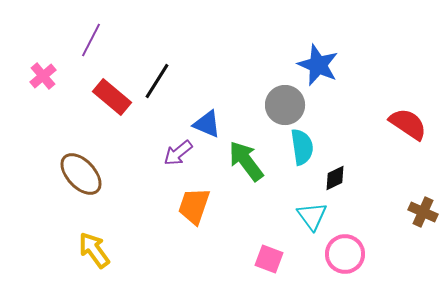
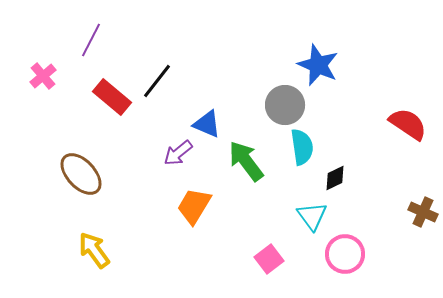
black line: rotated 6 degrees clockwise
orange trapezoid: rotated 12 degrees clockwise
pink square: rotated 32 degrees clockwise
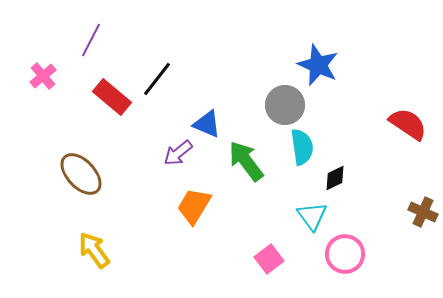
black line: moved 2 px up
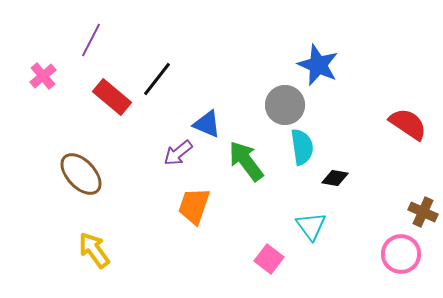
black diamond: rotated 36 degrees clockwise
orange trapezoid: rotated 12 degrees counterclockwise
cyan triangle: moved 1 px left, 10 px down
pink circle: moved 56 px right
pink square: rotated 16 degrees counterclockwise
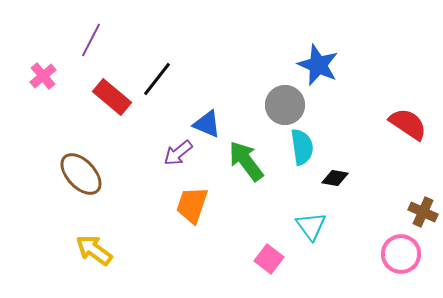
orange trapezoid: moved 2 px left, 1 px up
yellow arrow: rotated 18 degrees counterclockwise
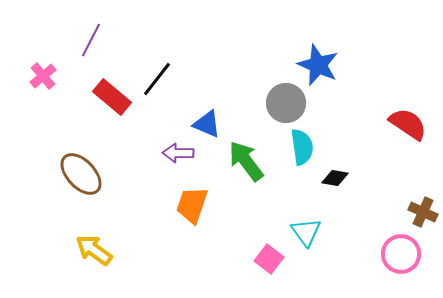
gray circle: moved 1 px right, 2 px up
purple arrow: rotated 40 degrees clockwise
cyan triangle: moved 5 px left, 6 px down
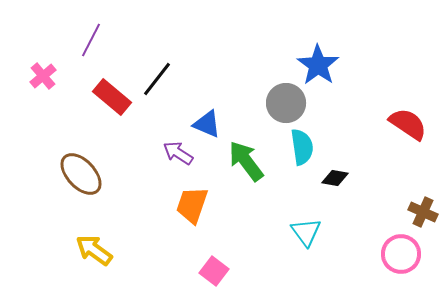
blue star: rotated 12 degrees clockwise
purple arrow: rotated 32 degrees clockwise
pink square: moved 55 px left, 12 px down
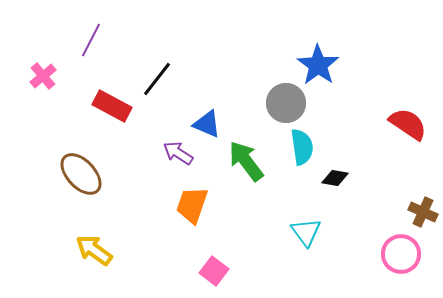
red rectangle: moved 9 px down; rotated 12 degrees counterclockwise
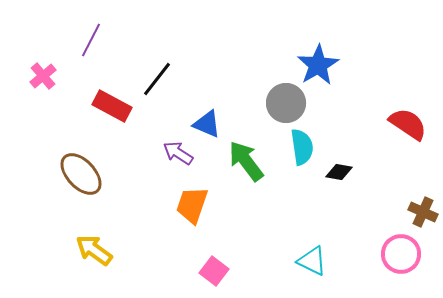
blue star: rotated 6 degrees clockwise
black diamond: moved 4 px right, 6 px up
cyan triangle: moved 6 px right, 29 px down; rotated 28 degrees counterclockwise
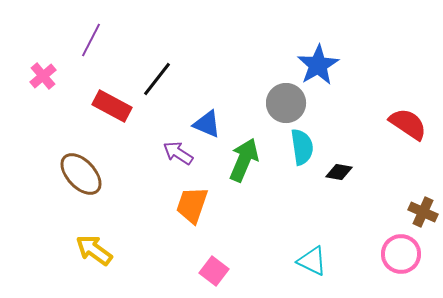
green arrow: moved 2 px left, 1 px up; rotated 60 degrees clockwise
